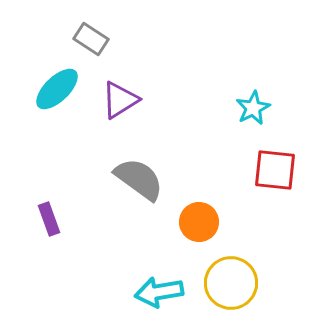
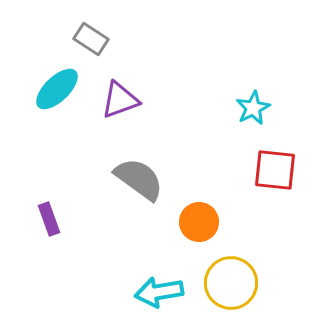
purple triangle: rotated 12 degrees clockwise
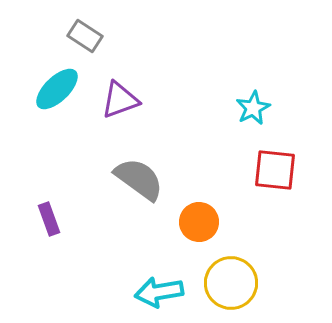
gray rectangle: moved 6 px left, 3 px up
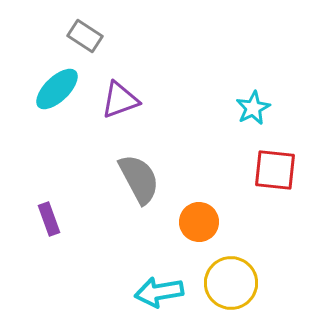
gray semicircle: rotated 26 degrees clockwise
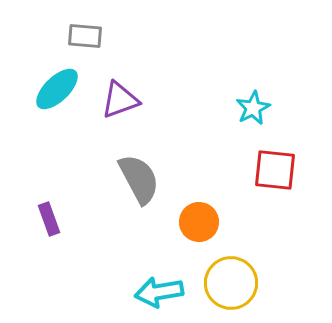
gray rectangle: rotated 28 degrees counterclockwise
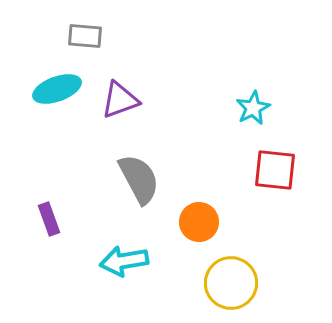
cyan ellipse: rotated 24 degrees clockwise
cyan arrow: moved 35 px left, 31 px up
